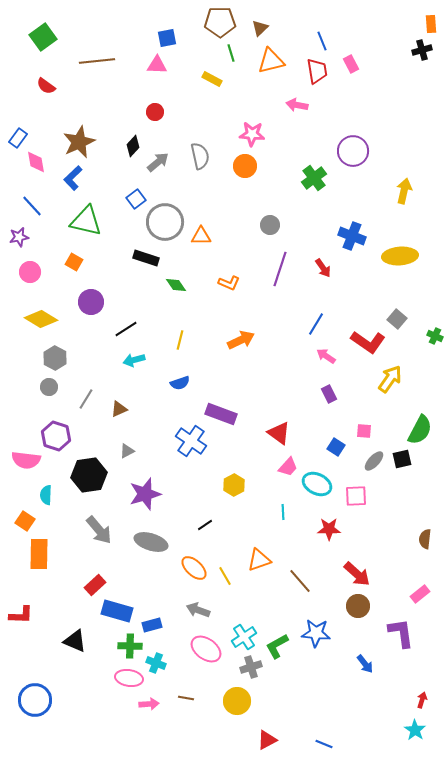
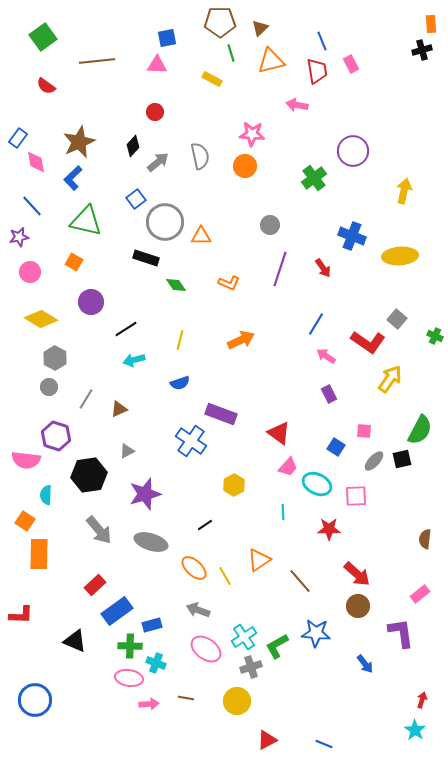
orange triangle at (259, 560): rotated 15 degrees counterclockwise
blue rectangle at (117, 611): rotated 52 degrees counterclockwise
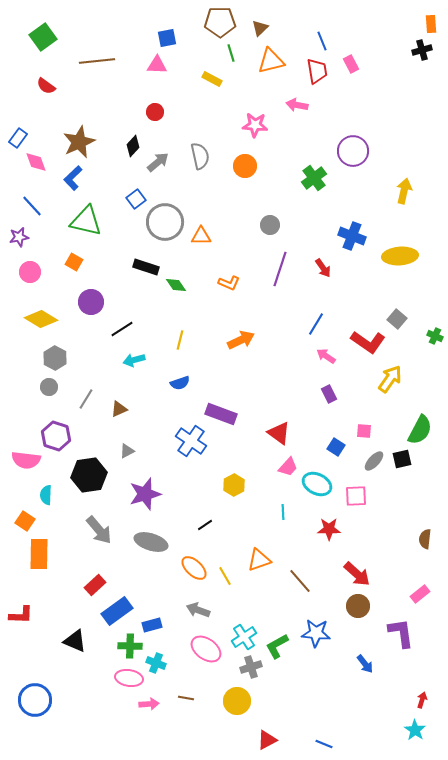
pink star at (252, 134): moved 3 px right, 9 px up
pink diamond at (36, 162): rotated 10 degrees counterclockwise
black rectangle at (146, 258): moved 9 px down
black line at (126, 329): moved 4 px left
orange triangle at (259, 560): rotated 15 degrees clockwise
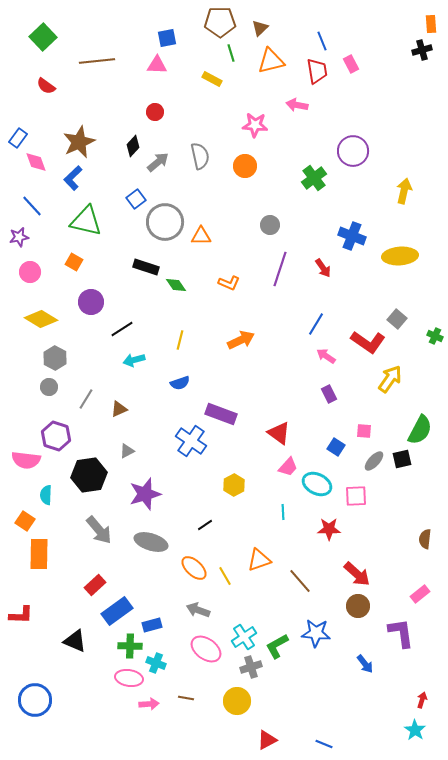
green square at (43, 37): rotated 8 degrees counterclockwise
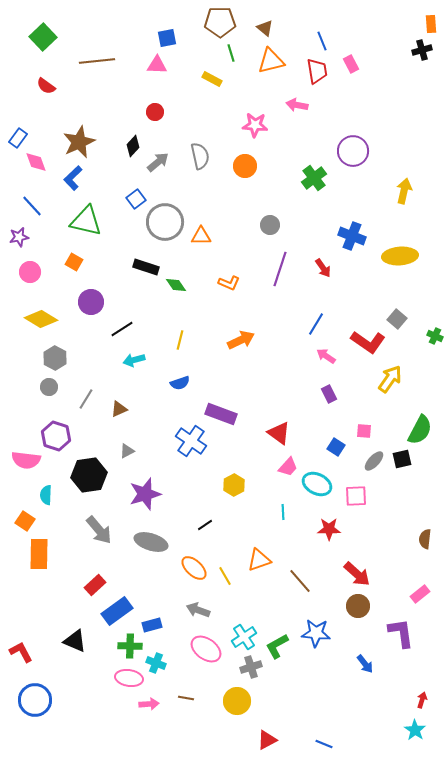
brown triangle at (260, 28): moved 5 px right; rotated 36 degrees counterclockwise
red L-shape at (21, 615): moved 37 px down; rotated 120 degrees counterclockwise
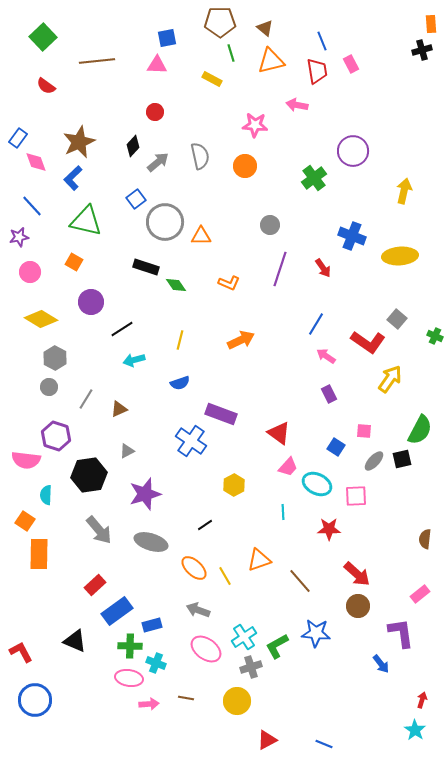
blue arrow at (365, 664): moved 16 px right
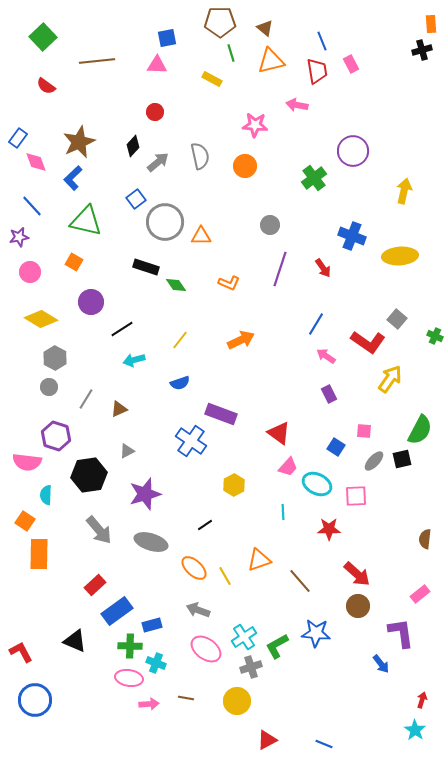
yellow line at (180, 340): rotated 24 degrees clockwise
pink semicircle at (26, 460): moved 1 px right, 2 px down
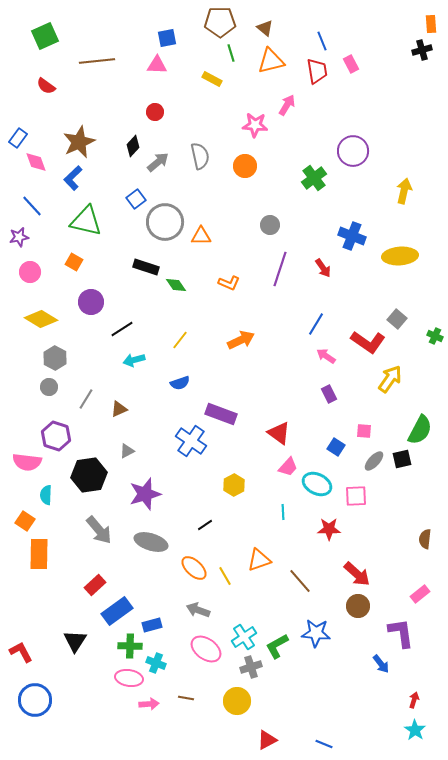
green square at (43, 37): moved 2 px right, 1 px up; rotated 20 degrees clockwise
pink arrow at (297, 105): moved 10 px left; rotated 110 degrees clockwise
black triangle at (75, 641): rotated 40 degrees clockwise
red arrow at (422, 700): moved 8 px left
